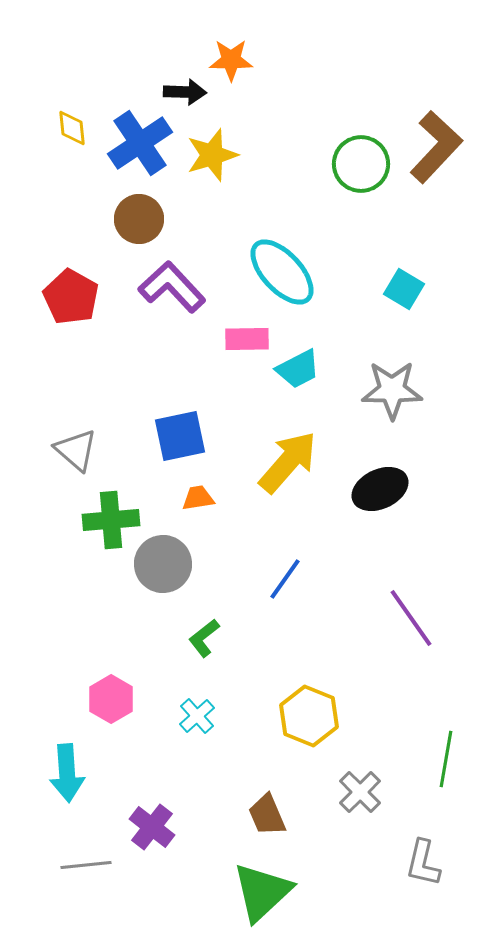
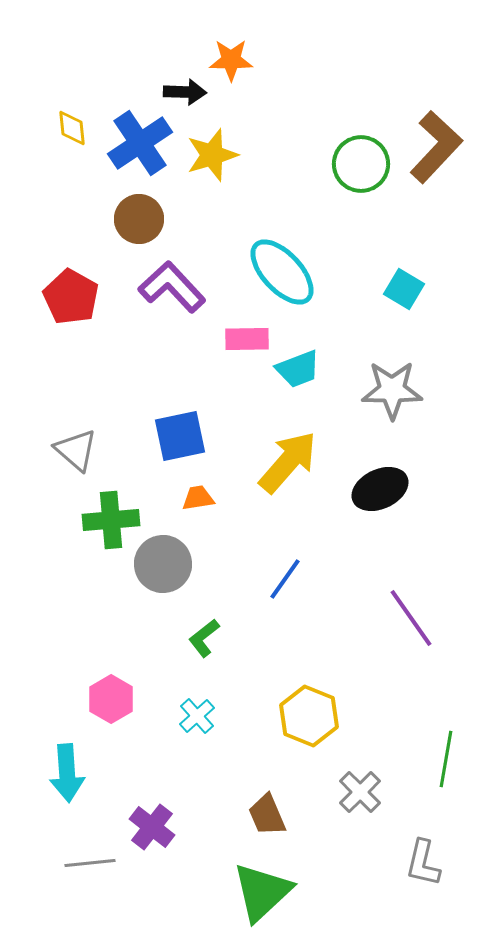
cyan trapezoid: rotated 6 degrees clockwise
gray line: moved 4 px right, 2 px up
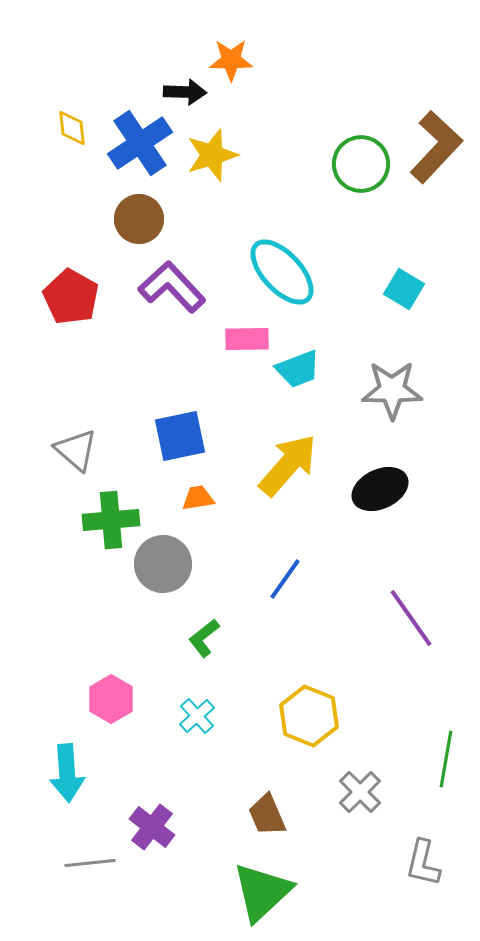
yellow arrow: moved 3 px down
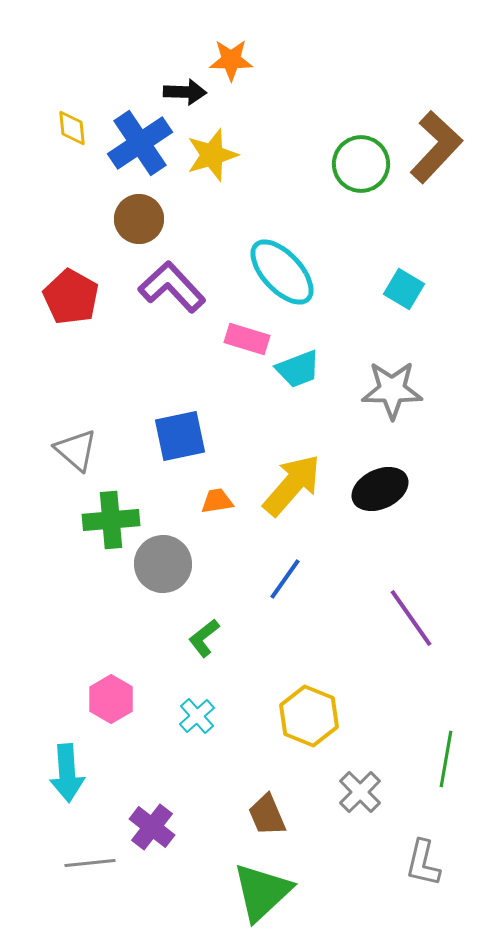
pink rectangle: rotated 18 degrees clockwise
yellow arrow: moved 4 px right, 20 px down
orange trapezoid: moved 19 px right, 3 px down
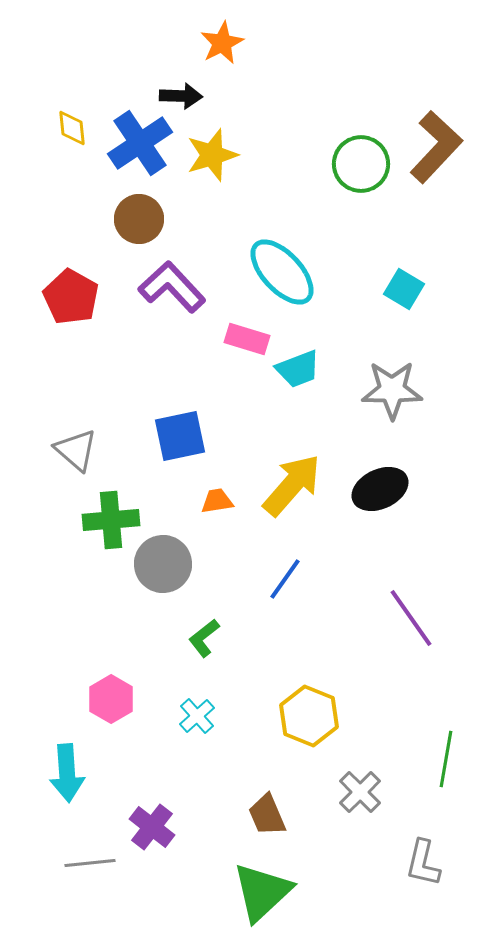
orange star: moved 9 px left, 17 px up; rotated 27 degrees counterclockwise
black arrow: moved 4 px left, 4 px down
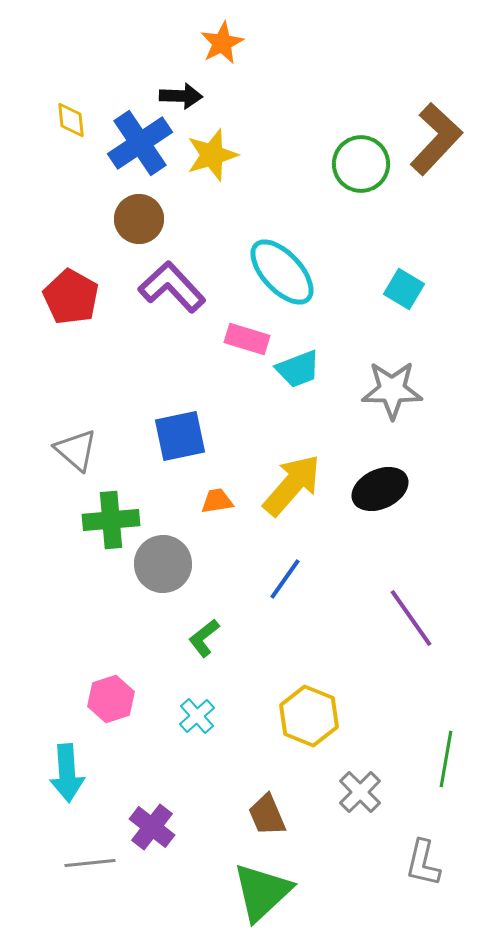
yellow diamond: moved 1 px left, 8 px up
brown L-shape: moved 8 px up
pink hexagon: rotated 12 degrees clockwise
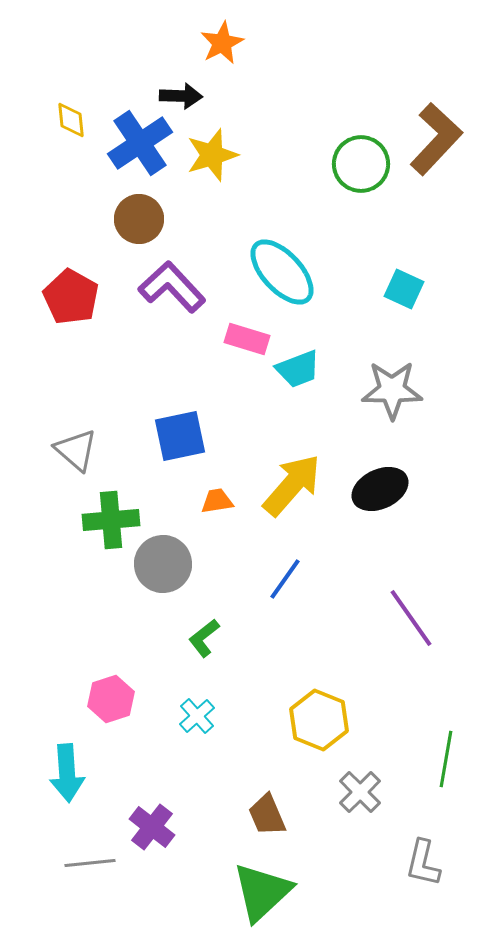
cyan square: rotated 6 degrees counterclockwise
yellow hexagon: moved 10 px right, 4 px down
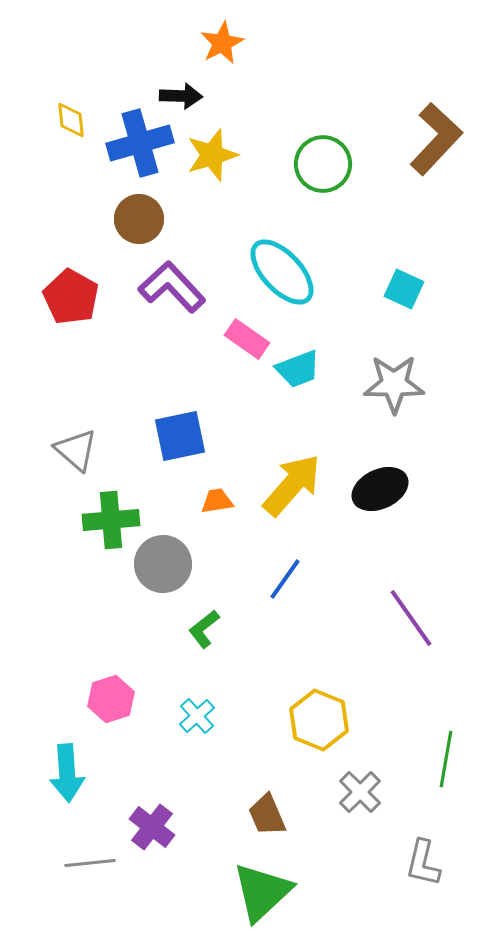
blue cross: rotated 18 degrees clockwise
green circle: moved 38 px left
pink rectangle: rotated 18 degrees clockwise
gray star: moved 2 px right, 6 px up
green L-shape: moved 9 px up
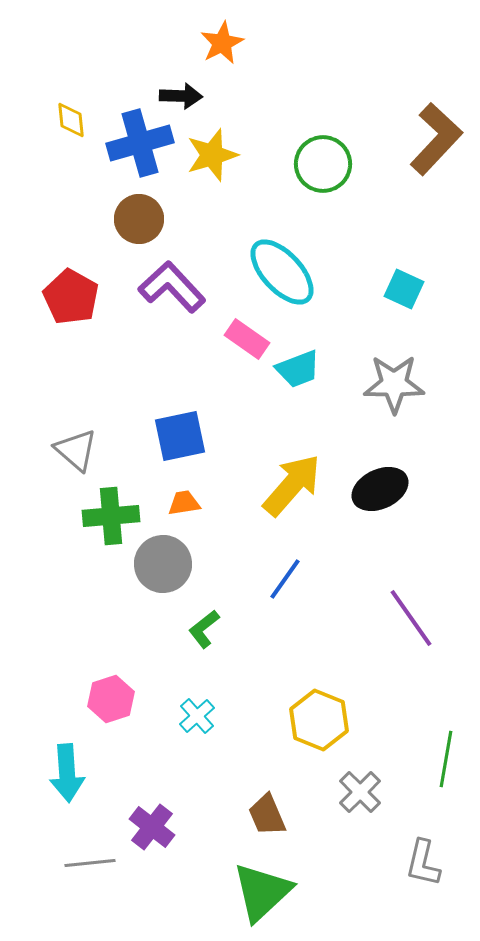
orange trapezoid: moved 33 px left, 2 px down
green cross: moved 4 px up
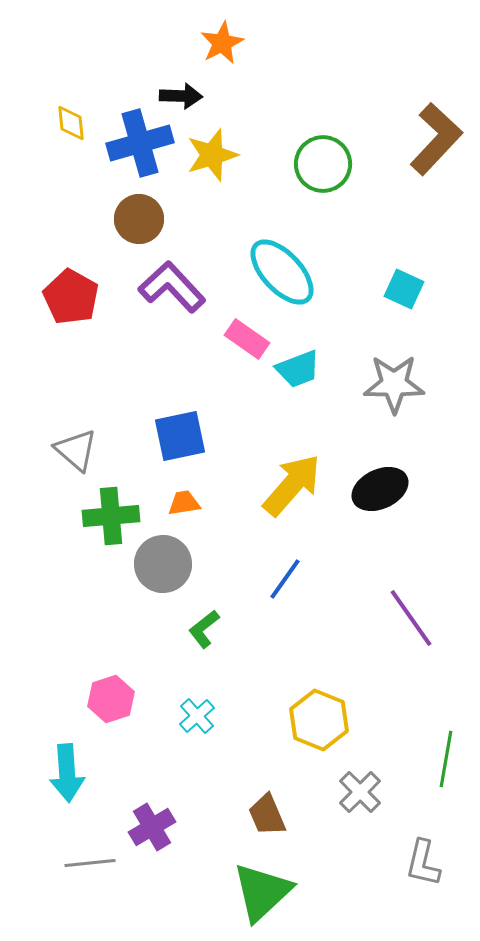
yellow diamond: moved 3 px down
purple cross: rotated 21 degrees clockwise
